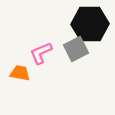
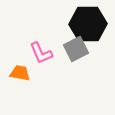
black hexagon: moved 2 px left
pink L-shape: rotated 90 degrees counterclockwise
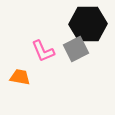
pink L-shape: moved 2 px right, 2 px up
orange trapezoid: moved 4 px down
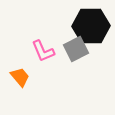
black hexagon: moved 3 px right, 2 px down
orange trapezoid: rotated 40 degrees clockwise
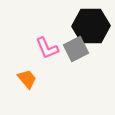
pink L-shape: moved 4 px right, 3 px up
orange trapezoid: moved 7 px right, 2 px down
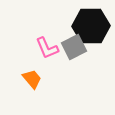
gray square: moved 2 px left, 2 px up
orange trapezoid: moved 5 px right
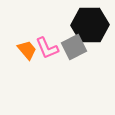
black hexagon: moved 1 px left, 1 px up
orange trapezoid: moved 5 px left, 29 px up
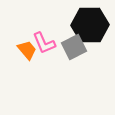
pink L-shape: moved 3 px left, 5 px up
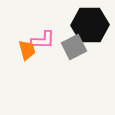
pink L-shape: moved 1 px left, 3 px up; rotated 65 degrees counterclockwise
orange trapezoid: rotated 25 degrees clockwise
